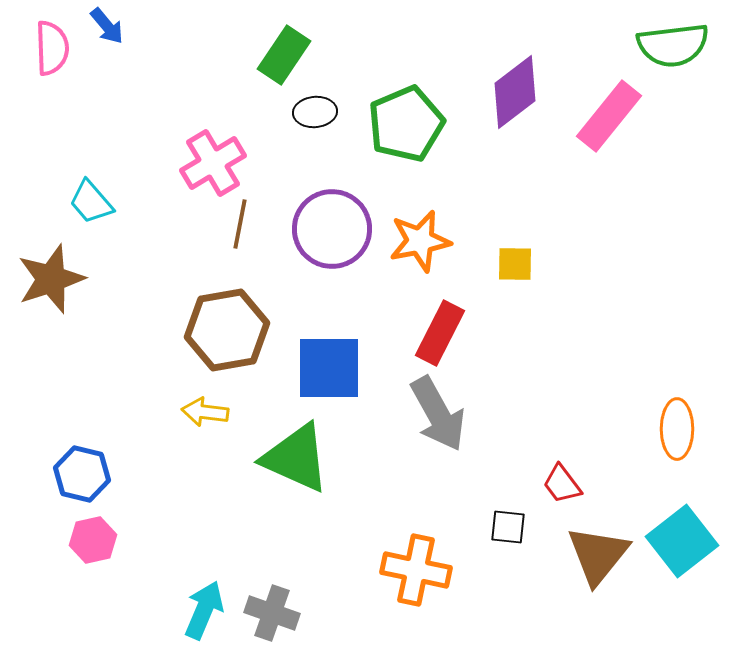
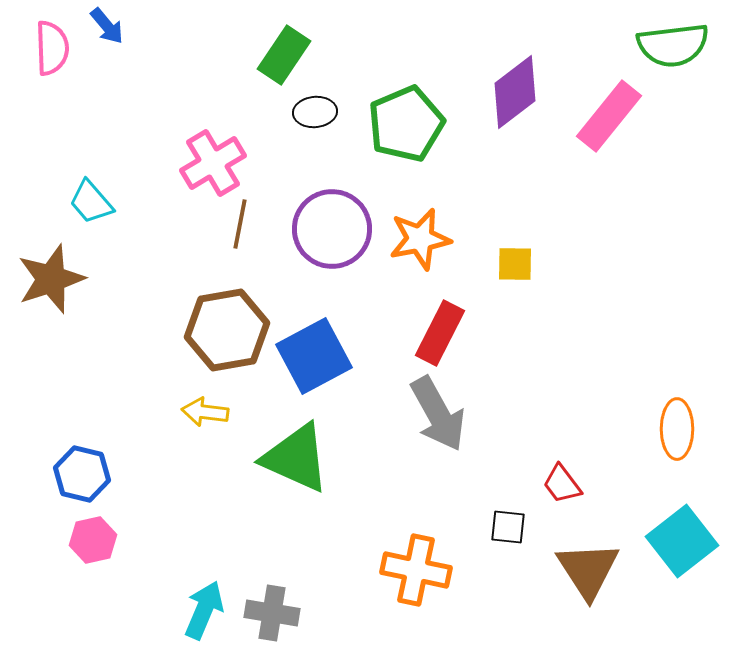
orange star: moved 2 px up
blue square: moved 15 px left, 12 px up; rotated 28 degrees counterclockwise
brown triangle: moved 10 px left, 15 px down; rotated 12 degrees counterclockwise
gray cross: rotated 10 degrees counterclockwise
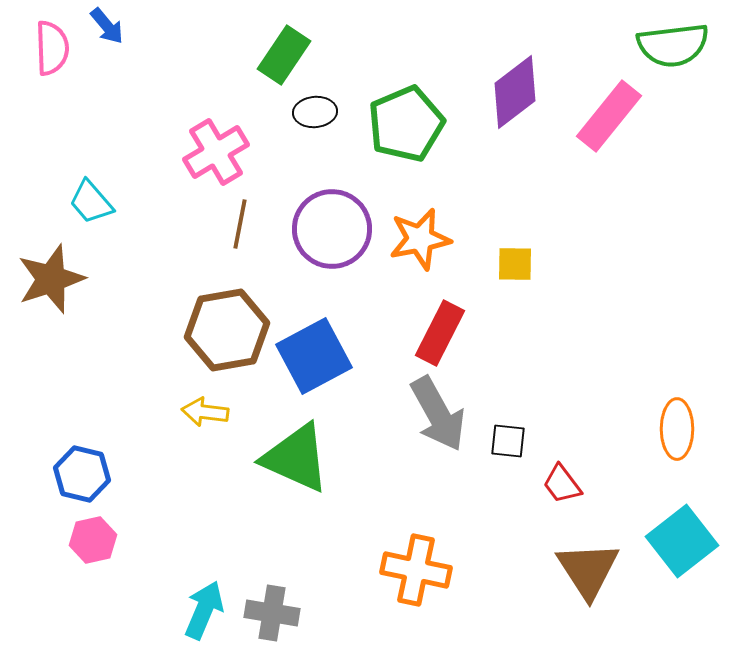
pink cross: moved 3 px right, 11 px up
black square: moved 86 px up
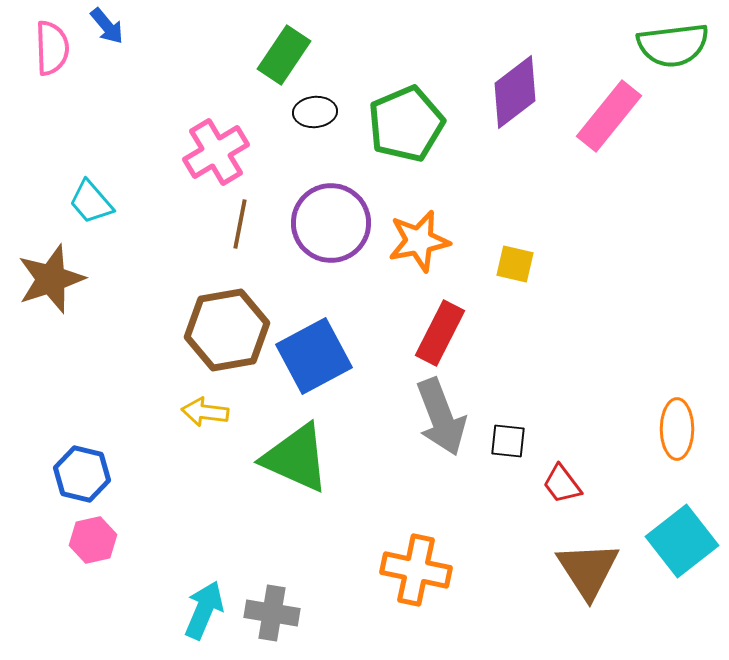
purple circle: moved 1 px left, 6 px up
orange star: moved 1 px left, 2 px down
yellow square: rotated 12 degrees clockwise
gray arrow: moved 3 px right, 3 px down; rotated 8 degrees clockwise
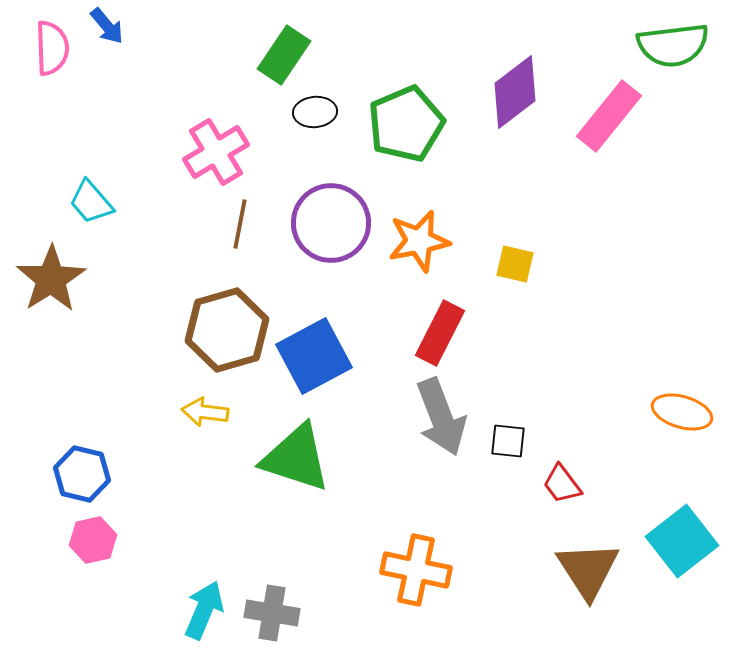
brown star: rotated 14 degrees counterclockwise
brown hexagon: rotated 6 degrees counterclockwise
orange ellipse: moved 5 px right, 17 px up; rotated 74 degrees counterclockwise
green triangle: rotated 6 degrees counterclockwise
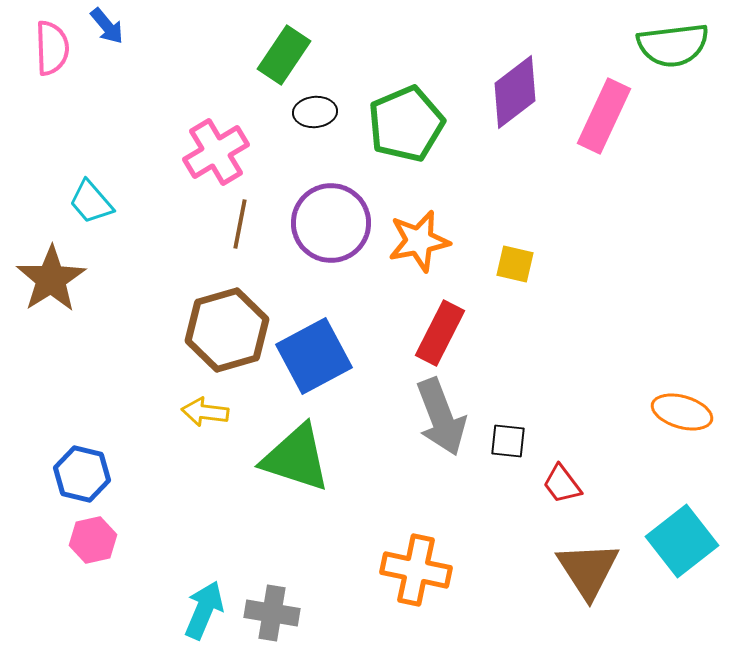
pink rectangle: moved 5 px left; rotated 14 degrees counterclockwise
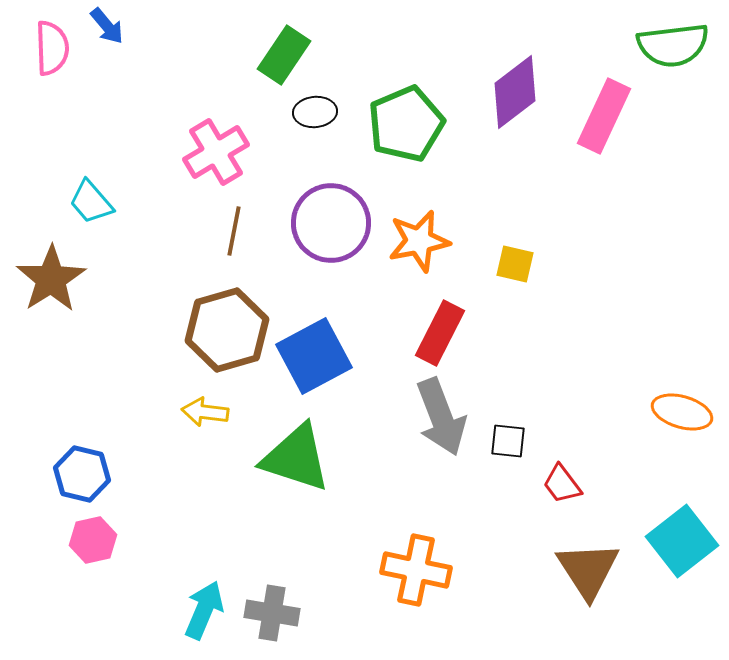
brown line: moved 6 px left, 7 px down
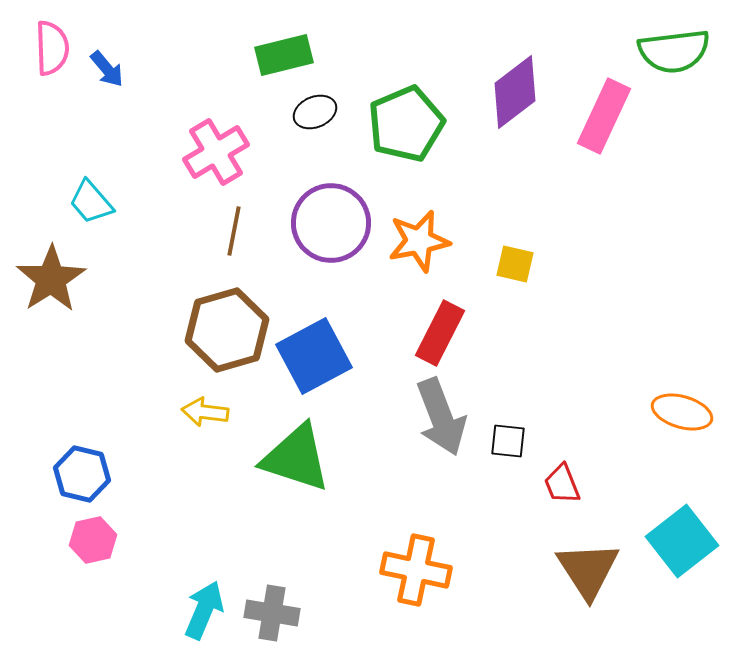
blue arrow: moved 43 px down
green semicircle: moved 1 px right, 6 px down
green rectangle: rotated 42 degrees clockwise
black ellipse: rotated 18 degrees counterclockwise
red trapezoid: rotated 15 degrees clockwise
